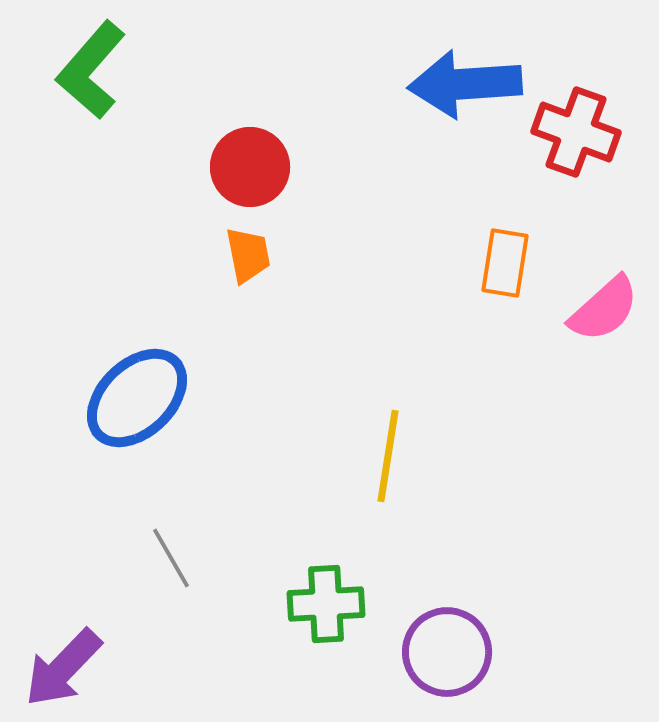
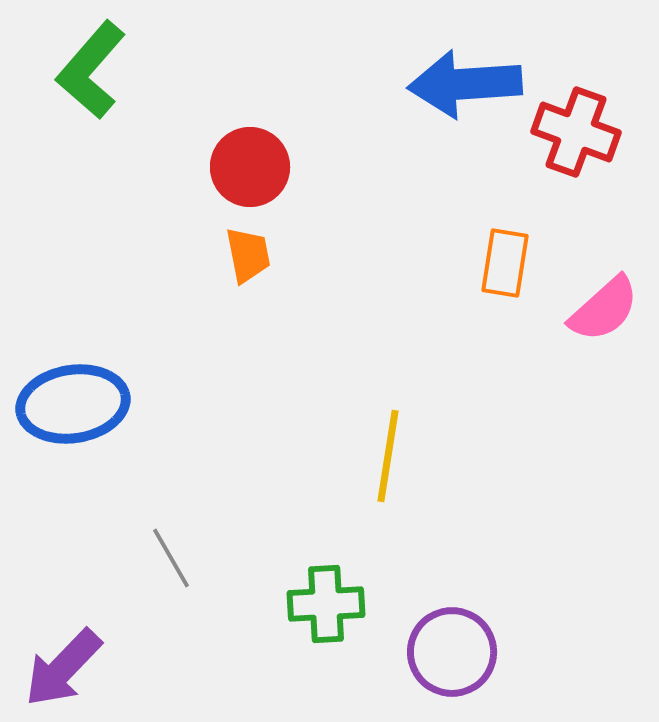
blue ellipse: moved 64 px left, 6 px down; rotated 35 degrees clockwise
purple circle: moved 5 px right
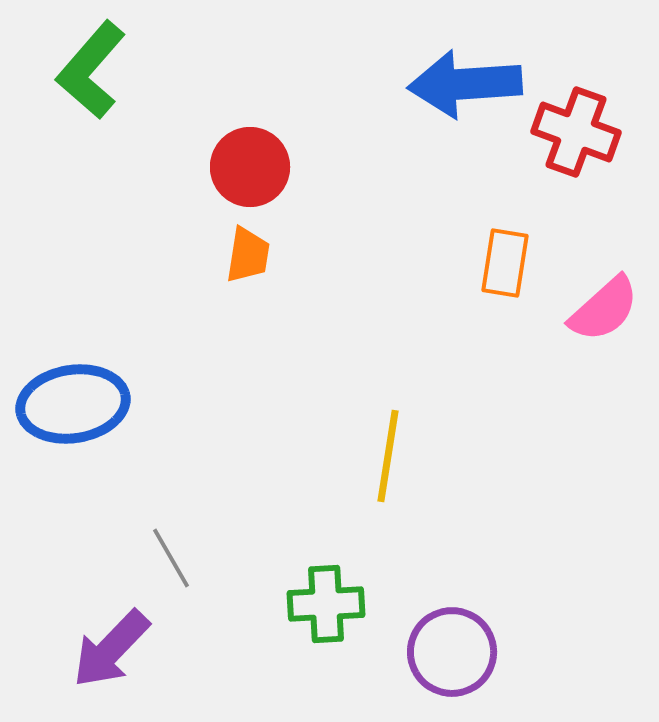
orange trapezoid: rotated 20 degrees clockwise
purple arrow: moved 48 px right, 19 px up
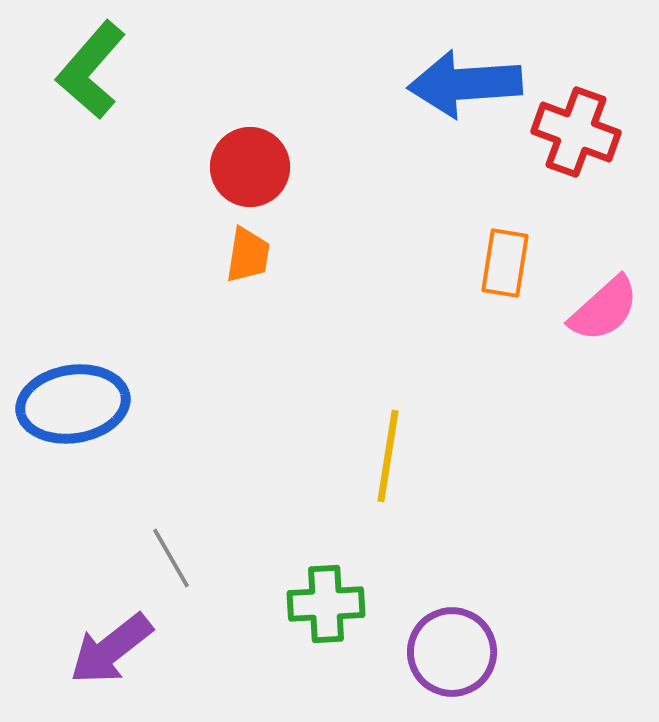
purple arrow: rotated 8 degrees clockwise
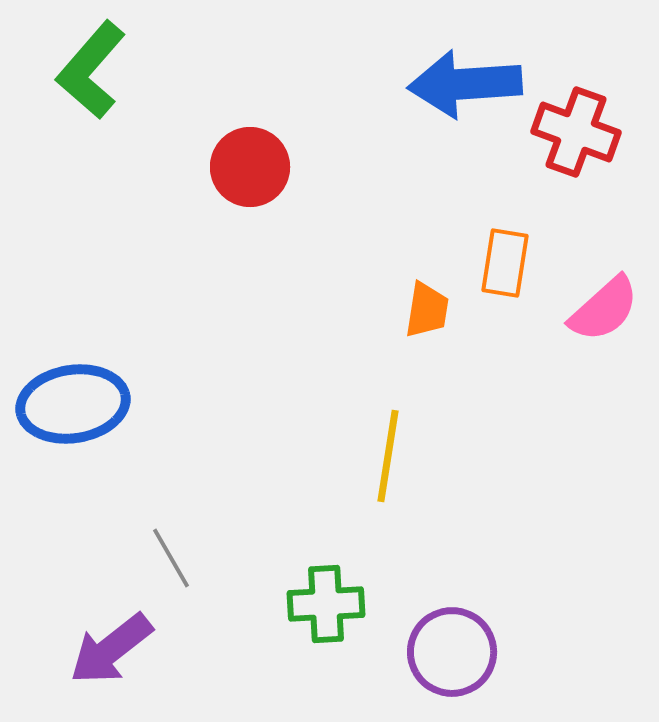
orange trapezoid: moved 179 px right, 55 px down
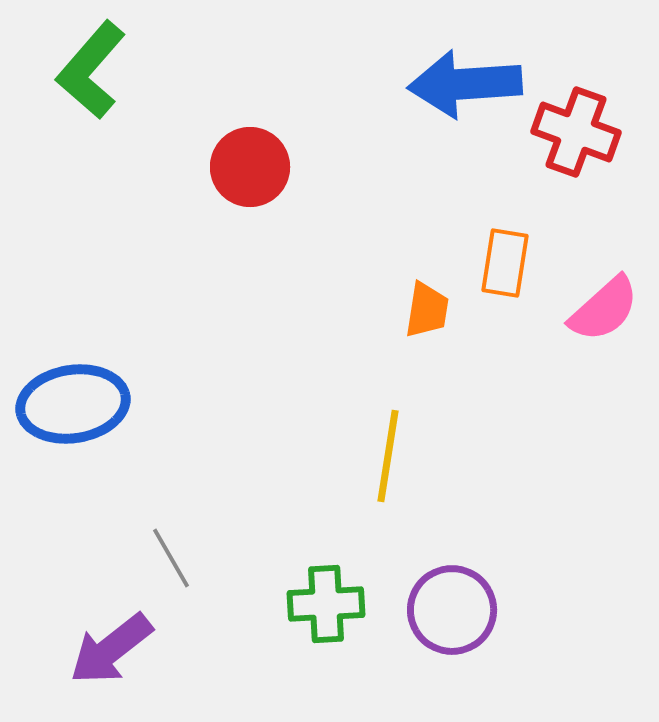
purple circle: moved 42 px up
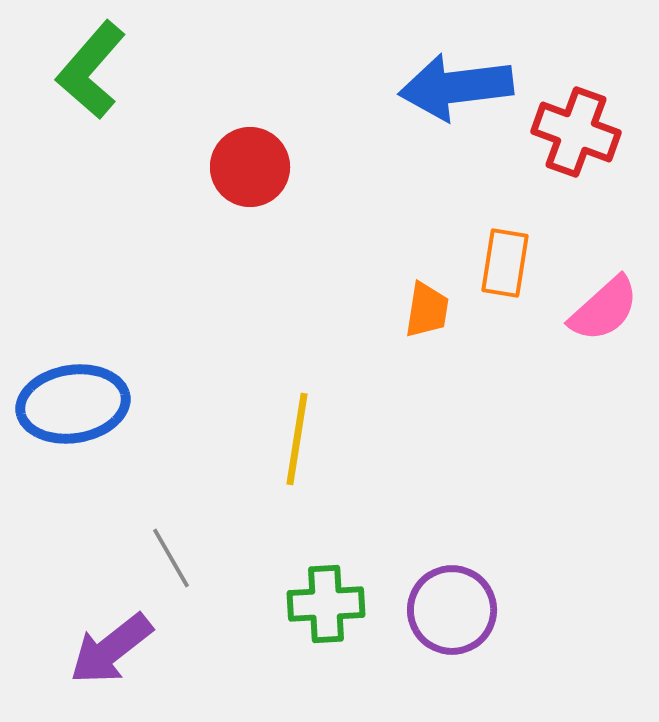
blue arrow: moved 9 px left, 3 px down; rotated 3 degrees counterclockwise
yellow line: moved 91 px left, 17 px up
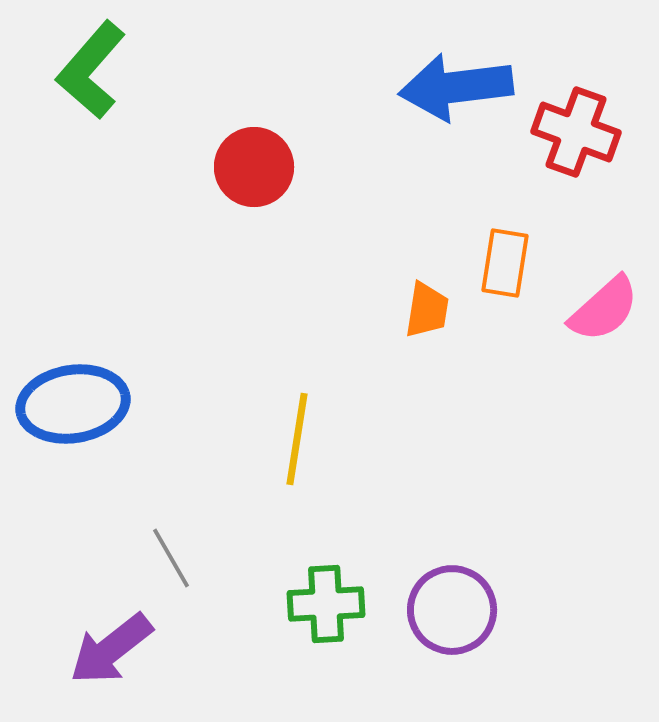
red circle: moved 4 px right
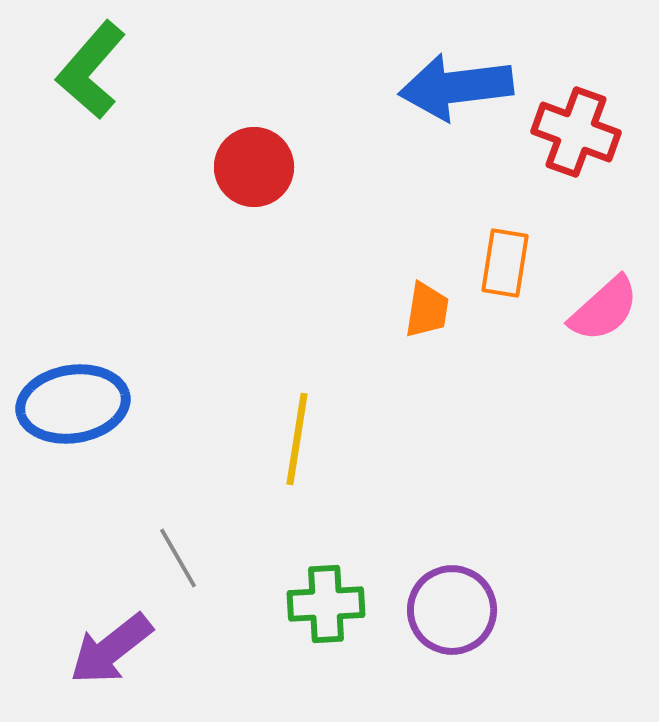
gray line: moved 7 px right
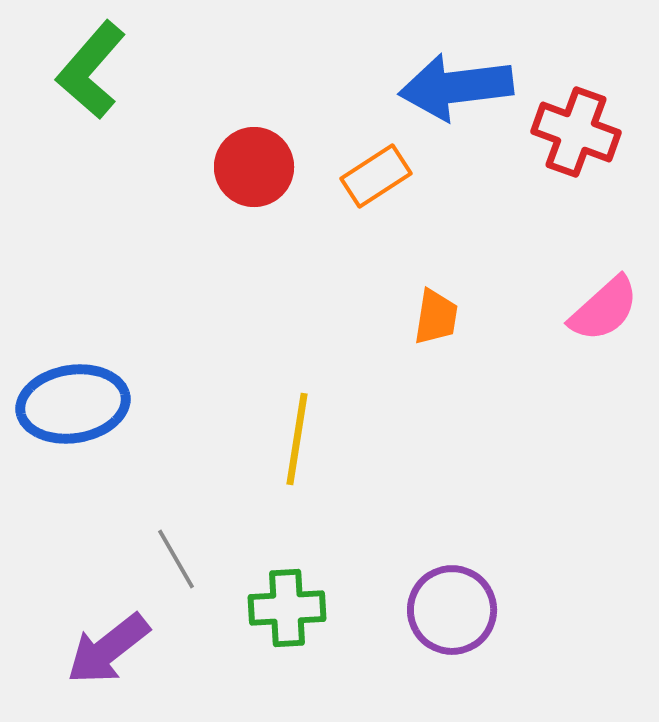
orange rectangle: moved 129 px left, 87 px up; rotated 48 degrees clockwise
orange trapezoid: moved 9 px right, 7 px down
gray line: moved 2 px left, 1 px down
green cross: moved 39 px left, 4 px down
purple arrow: moved 3 px left
